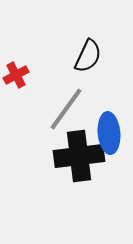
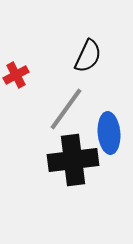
black cross: moved 6 px left, 4 px down
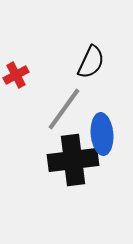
black semicircle: moved 3 px right, 6 px down
gray line: moved 2 px left
blue ellipse: moved 7 px left, 1 px down
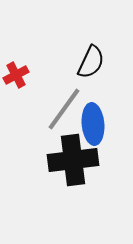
blue ellipse: moved 9 px left, 10 px up
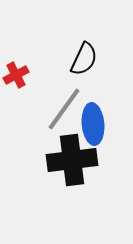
black semicircle: moved 7 px left, 3 px up
black cross: moved 1 px left
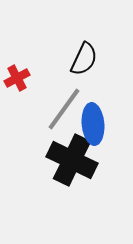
red cross: moved 1 px right, 3 px down
black cross: rotated 33 degrees clockwise
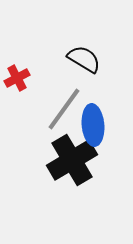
black semicircle: rotated 84 degrees counterclockwise
blue ellipse: moved 1 px down
black cross: rotated 33 degrees clockwise
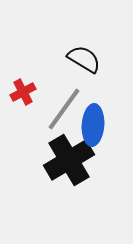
red cross: moved 6 px right, 14 px down
blue ellipse: rotated 9 degrees clockwise
black cross: moved 3 px left
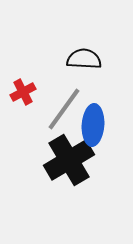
black semicircle: rotated 28 degrees counterclockwise
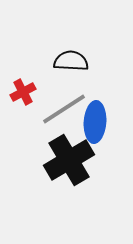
black semicircle: moved 13 px left, 2 px down
gray line: rotated 21 degrees clockwise
blue ellipse: moved 2 px right, 3 px up
